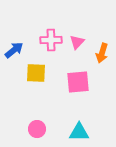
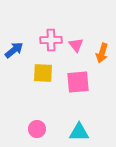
pink triangle: moved 1 px left, 3 px down; rotated 21 degrees counterclockwise
yellow square: moved 7 px right
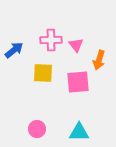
orange arrow: moved 3 px left, 7 px down
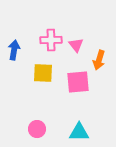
blue arrow: rotated 42 degrees counterclockwise
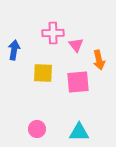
pink cross: moved 2 px right, 7 px up
orange arrow: rotated 30 degrees counterclockwise
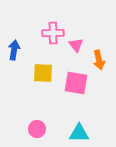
pink square: moved 2 px left, 1 px down; rotated 15 degrees clockwise
cyan triangle: moved 1 px down
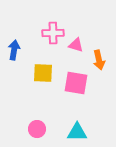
pink triangle: rotated 35 degrees counterclockwise
cyan triangle: moved 2 px left, 1 px up
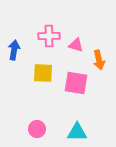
pink cross: moved 4 px left, 3 px down
